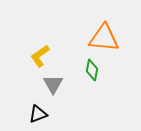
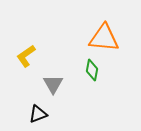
yellow L-shape: moved 14 px left
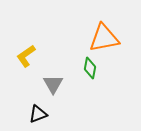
orange triangle: rotated 16 degrees counterclockwise
green diamond: moved 2 px left, 2 px up
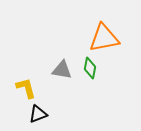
yellow L-shape: moved 32 px down; rotated 110 degrees clockwise
gray triangle: moved 9 px right, 14 px up; rotated 50 degrees counterclockwise
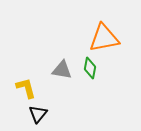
black triangle: rotated 30 degrees counterclockwise
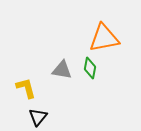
black triangle: moved 3 px down
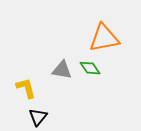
green diamond: rotated 45 degrees counterclockwise
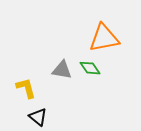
black triangle: rotated 30 degrees counterclockwise
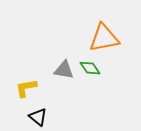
gray triangle: moved 2 px right
yellow L-shape: rotated 85 degrees counterclockwise
